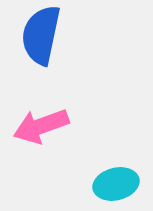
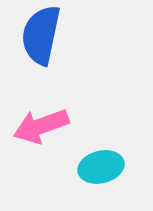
cyan ellipse: moved 15 px left, 17 px up
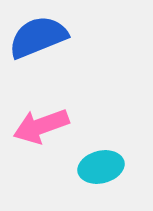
blue semicircle: moved 3 px left, 2 px down; rotated 56 degrees clockwise
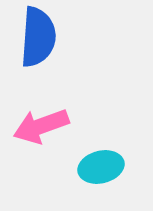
blue semicircle: rotated 116 degrees clockwise
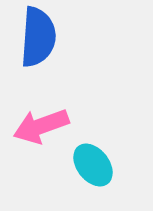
cyan ellipse: moved 8 px left, 2 px up; rotated 66 degrees clockwise
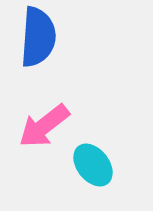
pink arrow: moved 3 px right; rotated 18 degrees counterclockwise
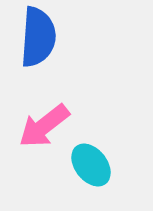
cyan ellipse: moved 2 px left
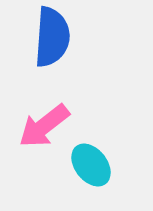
blue semicircle: moved 14 px right
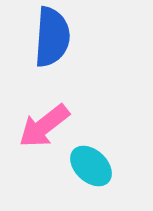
cyan ellipse: moved 1 px down; rotated 9 degrees counterclockwise
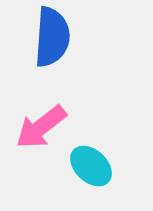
pink arrow: moved 3 px left, 1 px down
